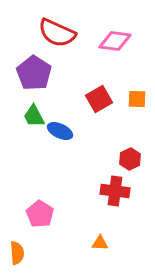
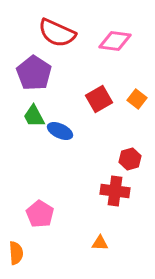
orange square: rotated 36 degrees clockwise
red hexagon: rotated 10 degrees clockwise
orange semicircle: moved 1 px left
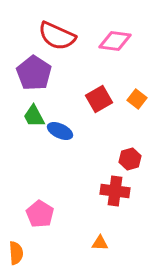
red semicircle: moved 3 px down
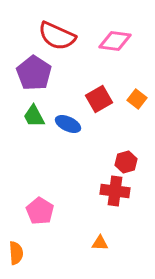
blue ellipse: moved 8 px right, 7 px up
red hexagon: moved 4 px left, 3 px down
pink pentagon: moved 3 px up
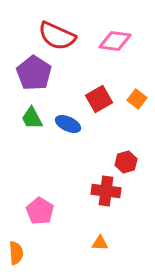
green trapezoid: moved 2 px left, 2 px down
red cross: moved 9 px left
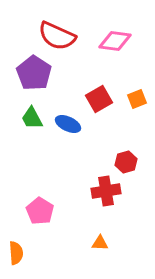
orange square: rotated 30 degrees clockwise
red cross: rotated 16 degrees counterclockwise
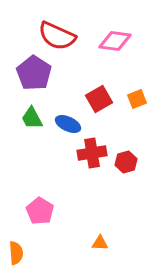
red cross: moved 14 px left, 38 px up
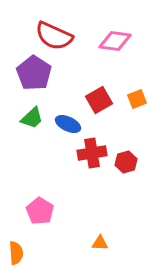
red semicircle: moved 3 px left
red square: moved 1 px down
green trapezoid: rotated 105 degrees counterclockwise
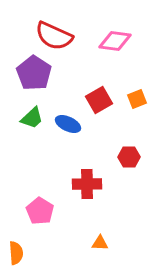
red cross: moved 5 px left, 31 px down; rotated 8 degrees clockwise
red hexagon: moved 3 px right, 5 px up; rotated 15 degrees clockwise
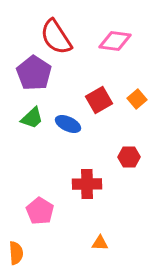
red semicircle: moved 2 px right, 1 px down; rotated 33 degrees clockwise
orange square: rotated 18 degrees counterclockwise
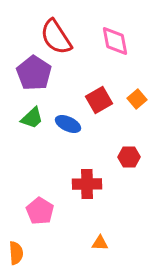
pink diamond: rotated 72 degrees clockwise
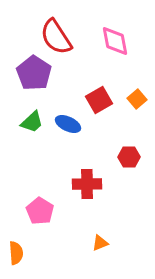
green trapezoid: moved 4 px down
orange triangle: rotated 24 degrees counterclockwise
